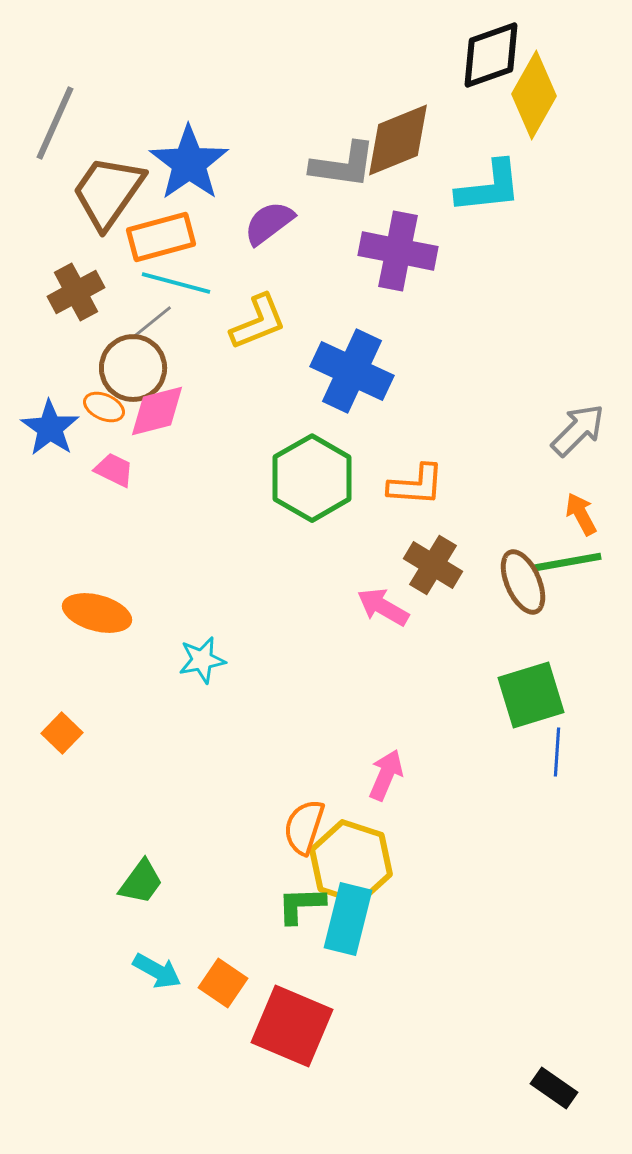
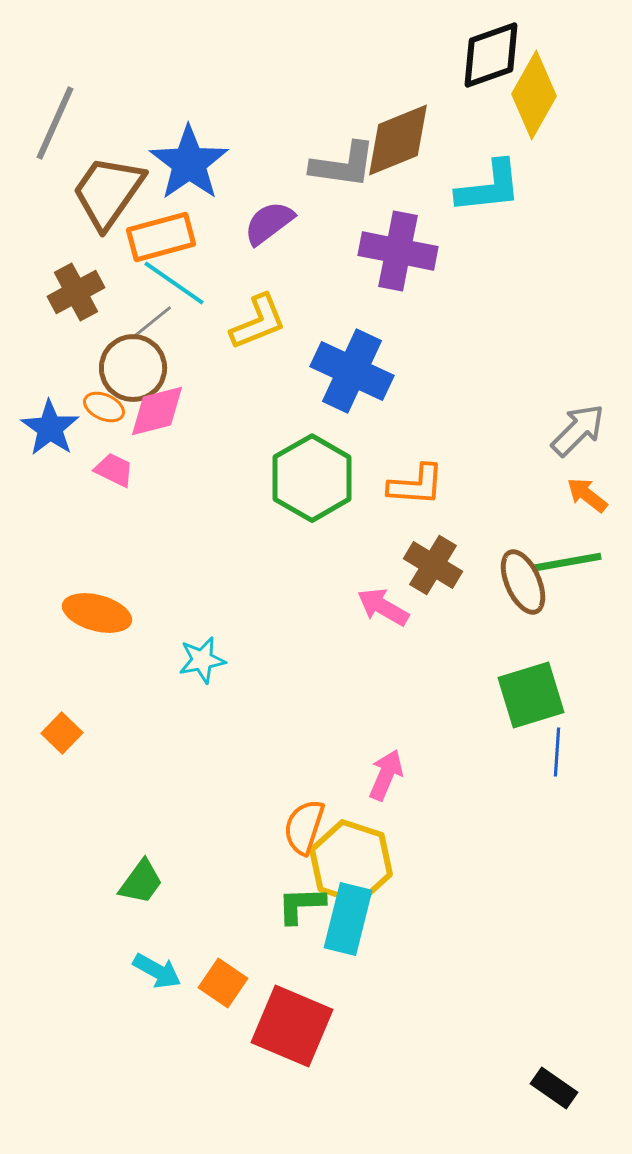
cyan line at (176, 283): moved 2 px left; rotated 20 degrees clockwise
orange arrow at (581, 514): moved 6 px right, 19 px up; rotated 24 degrees counterclockwise
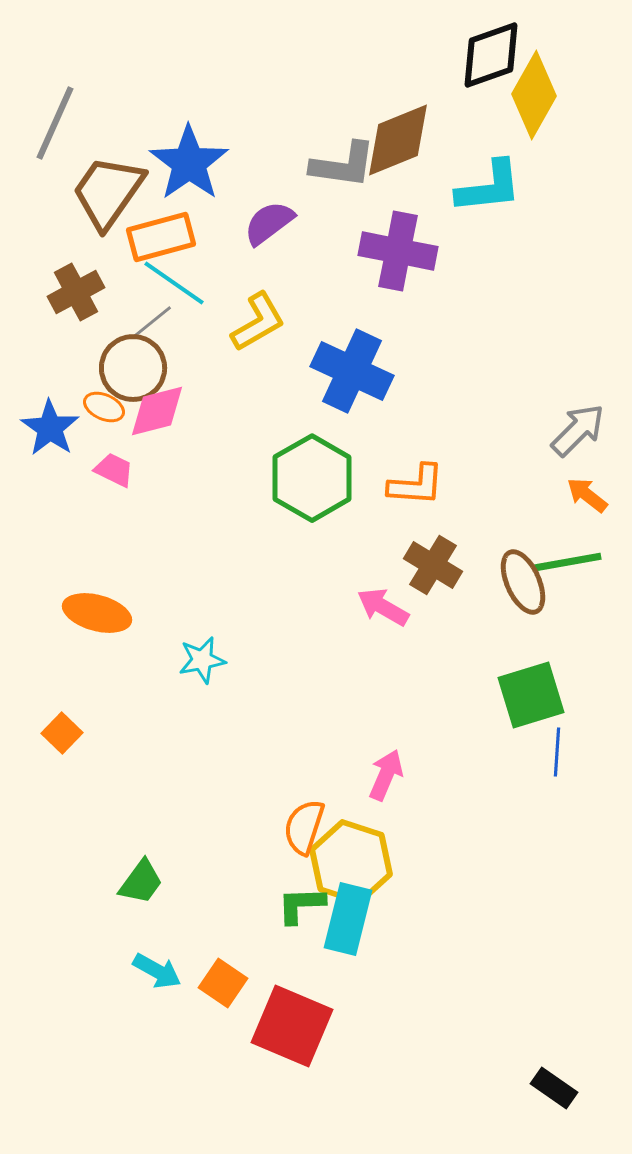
yellow L-shape at (258, 322): rotated 8 degrees counterclockwise
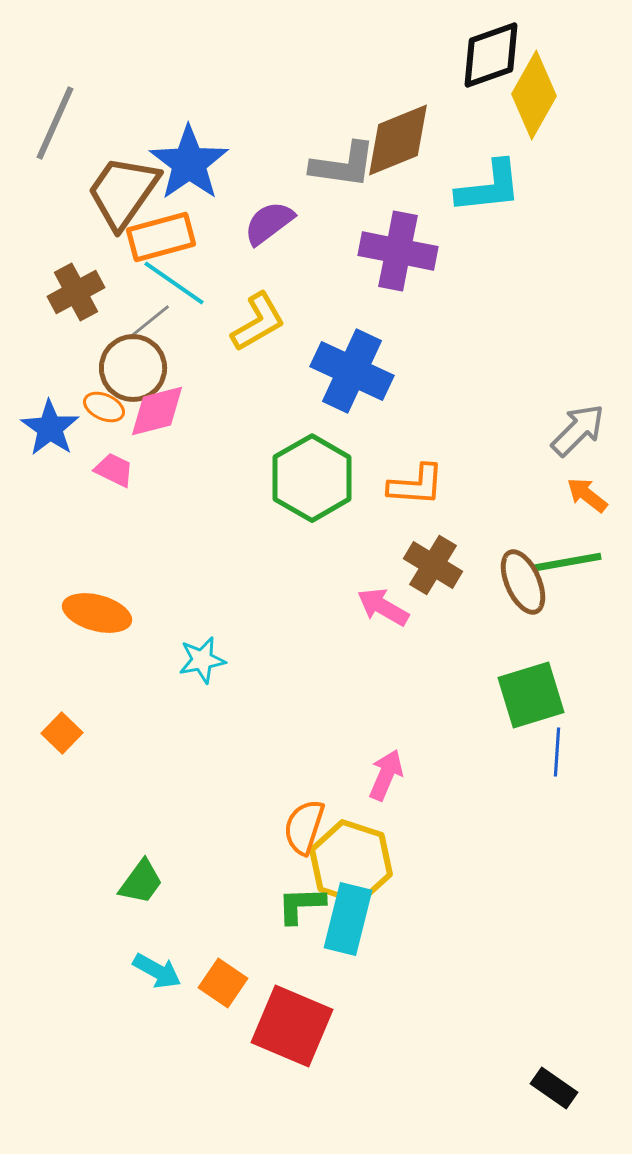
brown trapezoid at (108, 192): moved 15 px right
gray line at (152, 322): moved 2 px left, 1 px up
